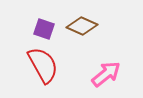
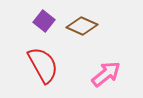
purple square: moved 8 px up; rotated 20 degrees clockwise
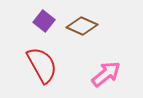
red semicircle: moved 1 px left
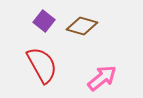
brown diamond: rotated 8 degrees counterclockwise
pink arrow: moved 4 px left, 4 px down
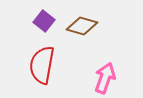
red semicircle: rotated 141 degrees counterclockwise
pink arrow: moved 3 px right; rotated 32 degrees counterclockwise
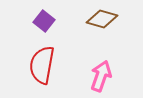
brown diamond: moved 20 px right, 7 px up
pink arrow: moved 4 px left, 2 px up
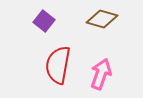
red semicircle: moved 16 px right
pink arrow: moved 2 px up
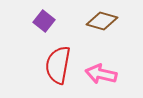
brown diamond: moved 2 px down
pink arrow: rotated 96 degrees counterclockwise
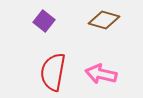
brown diamond: moved 2 px right, 1 px up
red semicircle: moved 5 px left, 7 px down
